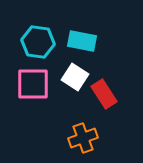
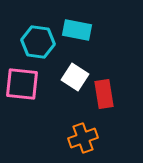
cyan rectangle: moved 5 px left, 11 px up
pink square: moved 11 px left; rotated 6 degrees clockwise
red rectangle: rotated 24 degrees clockwise
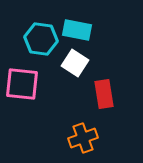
cyan hexagon: moved 3 px right, 3 px up
white square: moved 14 px up
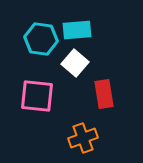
cyan rectangle: rotated 16 degrees counterclockwise
white square: rotated 8 degrees clockwise
pink square: moved 15 px right, 12 px down
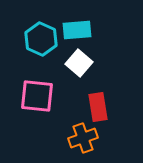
cyan hexagon: rotated 16 degrees clockwise
white square: moved 4 px right
red rectangle: moved 6 px left, 13 px down
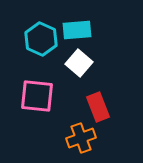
red rectangle: rotated 12 degrees counterclockwise
orange cross: moved 2 px left
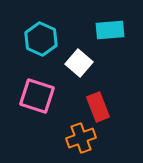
cyan rectangle: moved 33 px right
pink square: rotated 12 degrees clockwise
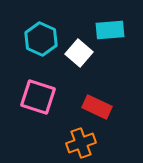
white square: moved 10 px up
pink square: moved 1 px right, 1 px down
red rectangle: moved 1 px left; rotated 44 degrees counterclockwise
orange cross: moved 5 px down
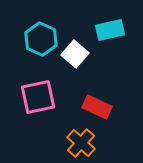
cyan rectangle: rotated 8 degrees counterclockwise
white square: moved 4 px left, 1 px down
pink square: rotated 30 degrees counterclockwise
orange cross: rotated 28 degrees counterclockwise
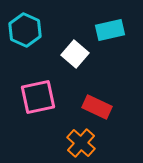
cyan hexagon: moved 16 px left, 9 px up
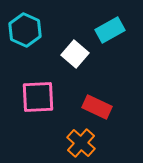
cyan rectangle: rotated 16 degrees counterclockwise
pink square: rotated 9 degrees clockwise
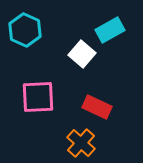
white square: moved 7 px right
